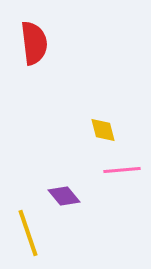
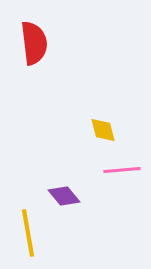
yellow line: rotated 9 degrees clockwise
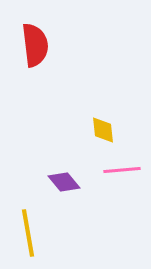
red semicircle: moved 1 px right, 2 px down
yellow diamond: rotated 8 degrees clockwise
purple diamond: moved 14 px up
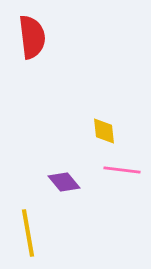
red semicircle: moved 3 px left, 8 px up
yellow diamond: moved 1 px right, 1 px down
pink line: rotated 12 degrees clockwise
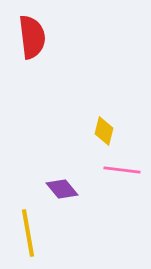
yellow diamond: rotated 20 degrees clockwise
purple diamond: moved 2 px left, 7 px down
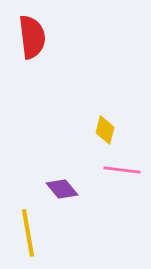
yellow diamond: moved 1 px right, 1 px up
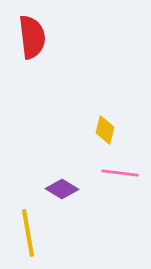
pink line: moved 2 px left, 3 px down
purple diamond: rotated 20 degrees counterclockwise
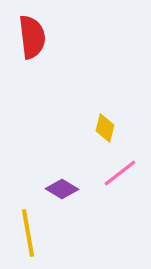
yellow diamond: moved 2 px up
pink line: rotated 45 degrees counterclockwise
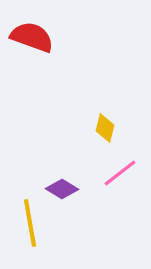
red semicircle: rotated 63 degrees counterclockwise
yellow line: moved 2 px right, 10 px up
